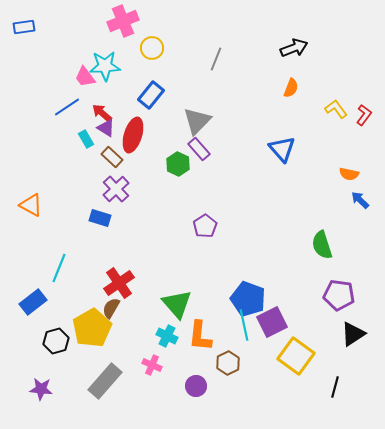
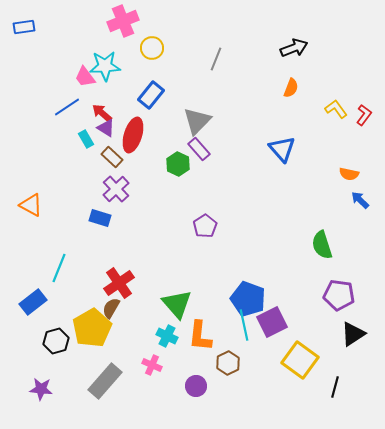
yellow square at (296, 356): moved 4 px right, 4 px down
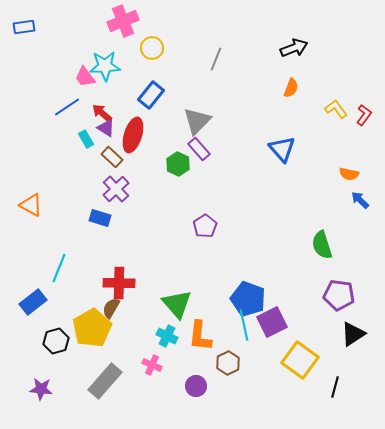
red cross at (119, 283): rotated 36 degrees clockwise
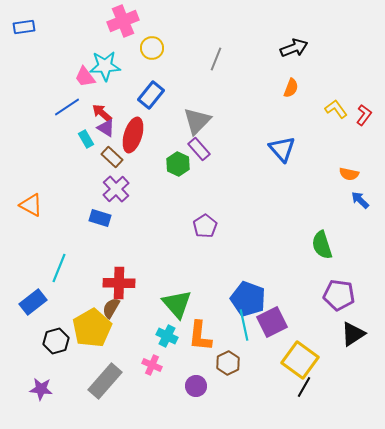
black line at (335, 387): moved 31 px left; rotated 15 degrees clockwise
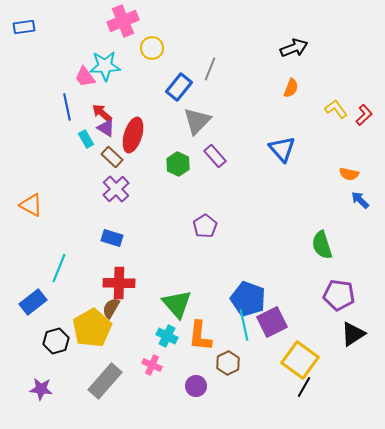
gray line at (216, 59): moved 6 px left, 10 px down
blue rectangle at (151, 95): moved 28 px right, 8 px up
blue line at (67, 107): rotated 68 degrees counterclockwise
red L-shape at (364, 115): rotated 10 degrees clockwise
purple rectangle at (199, 149): moved 16 px right, 7 px down
blue rectangle at (100, 218): moved 12 px right, 20 px down
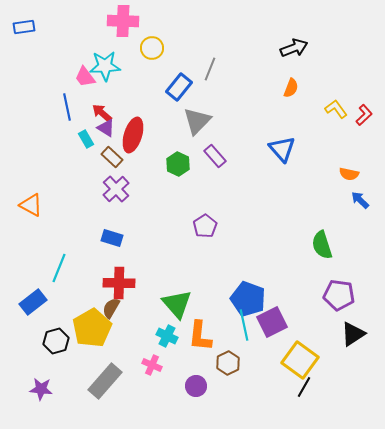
pink cross at (123, 21): rotated 24 degrees clockwise
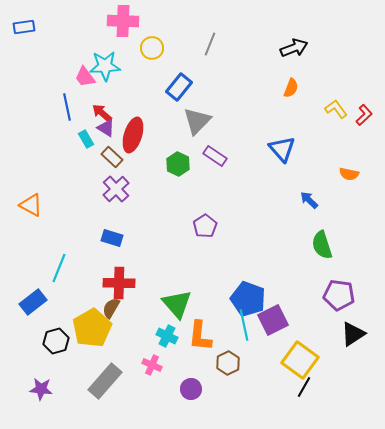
gray line at (210, 69): moved 25 px up
purple rectangle at (215, 156): rotated 15 degrees counterclockwise
blue arrow at (360, 200): moved 51 px left
purple square at (272, 322): moved 1 px right, 2 px up
purple circle at (196, 386): moved 5 px left, 3 px down
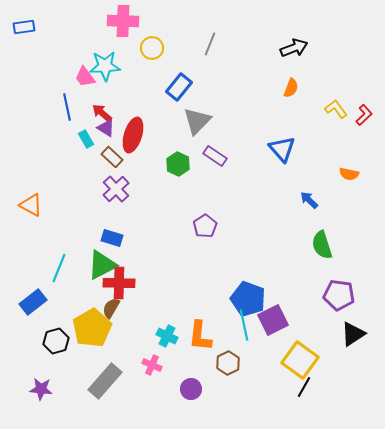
green triangle at (177, 304): moved 75 px left, 39 px up; rotated 44 degrees clockwise
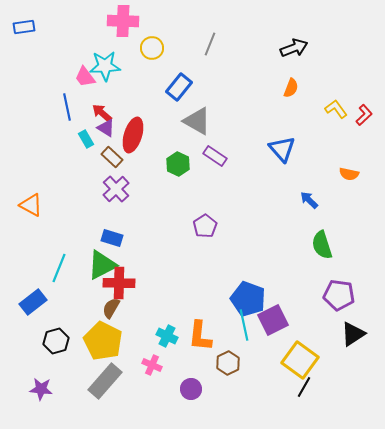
gray triangle at (197, 121): rotated 44 degrees counterclockwise
yellow pentagon at (92, 328): moved 11 px right, 13 px down; rotated 15 degrees counterclockwise
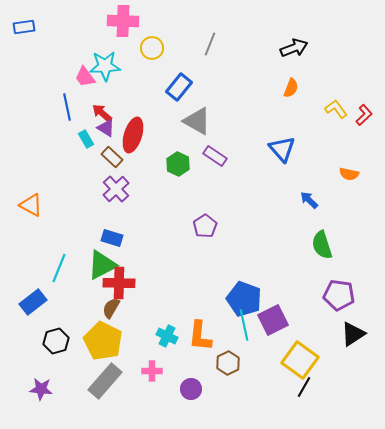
blue pentagon at (248, 299): moved 4 px left
pink cross at (152, 365): moved 6 px down; rotated 24 degrees counterclockwise
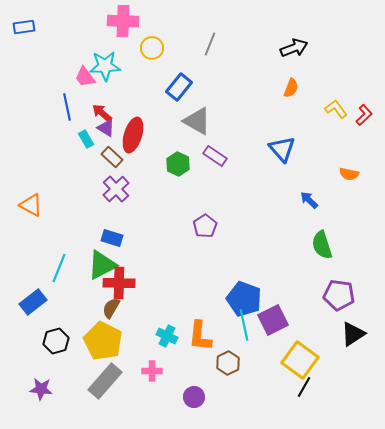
purple circle at (191, 389): moved 3 px right, 8 px down
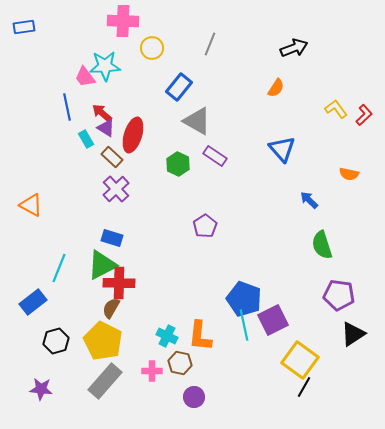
orange semicircle at (291, 88): moved 15 px left; rotated 12 degrees clockwise
brown hexagon at (228, 363): moved 48 px left; rotated 20 degrees counterclockwise
